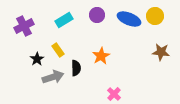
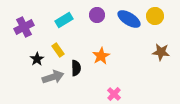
blue ellipse: rotated 10 degrees clockwise
purple cross: moved 1 px down
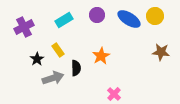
gray arrow: moved 1 px down
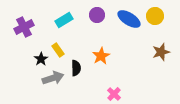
brown star: rotated 24 degrees counterclockwise
black star: moved 4 px right
